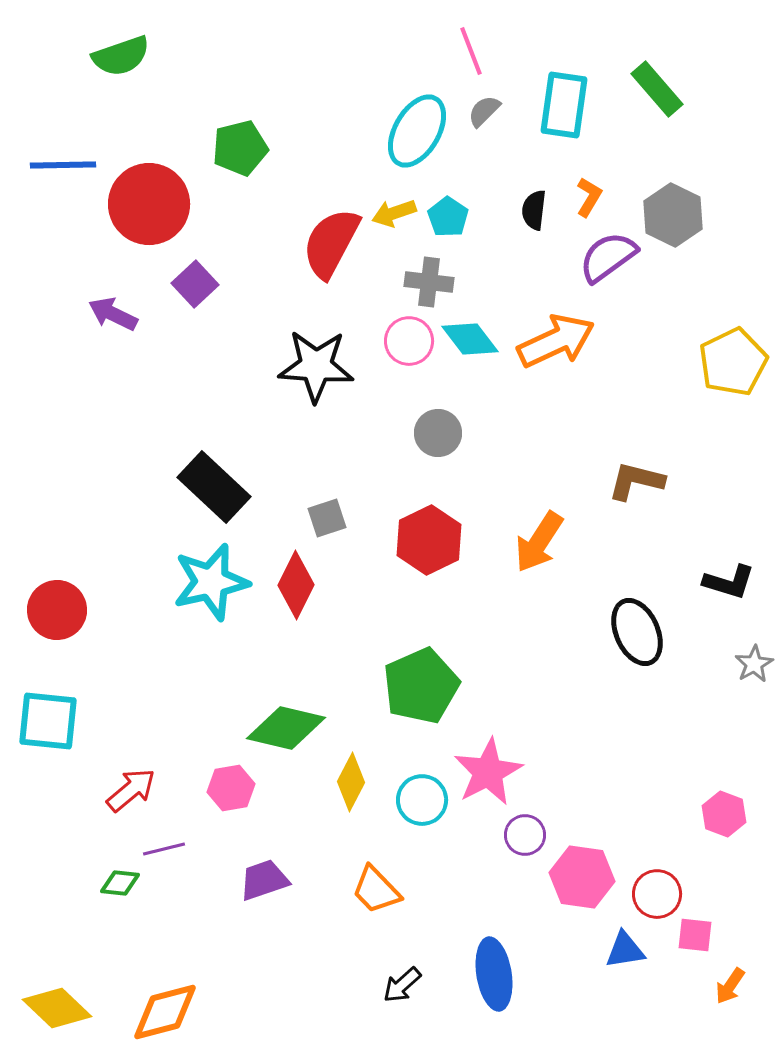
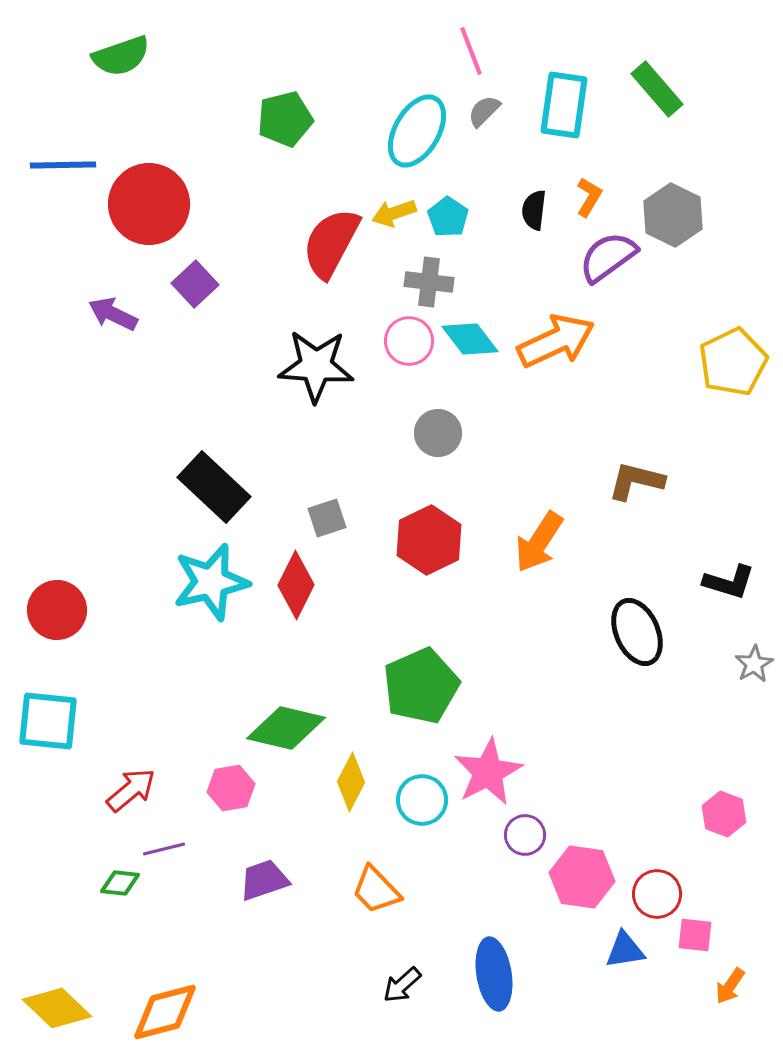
green pentagon at (240, 148): moved 45 px right, 29 px up
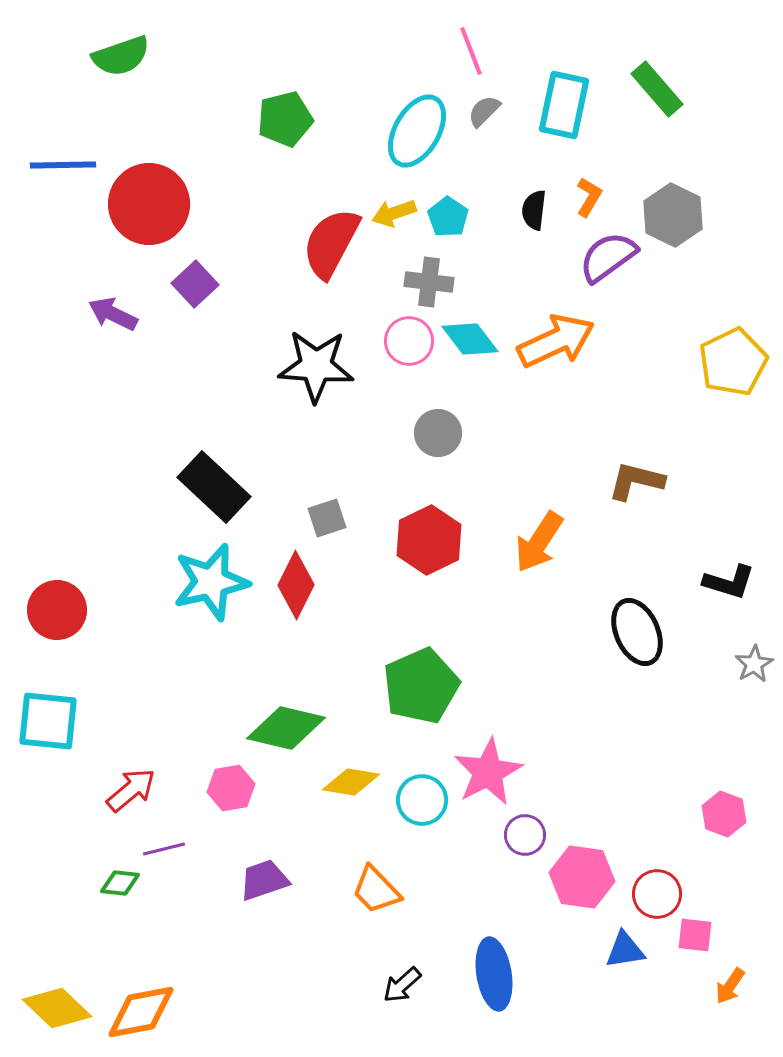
cyan rectangle at (564, 105): rotated 4 degrees clockwise
yellow diamond at (351, 782): rotated 72 degrees clockwise
orange diamond at (165, 1012): moved 24 px left; rotated 4 degrees clockwise
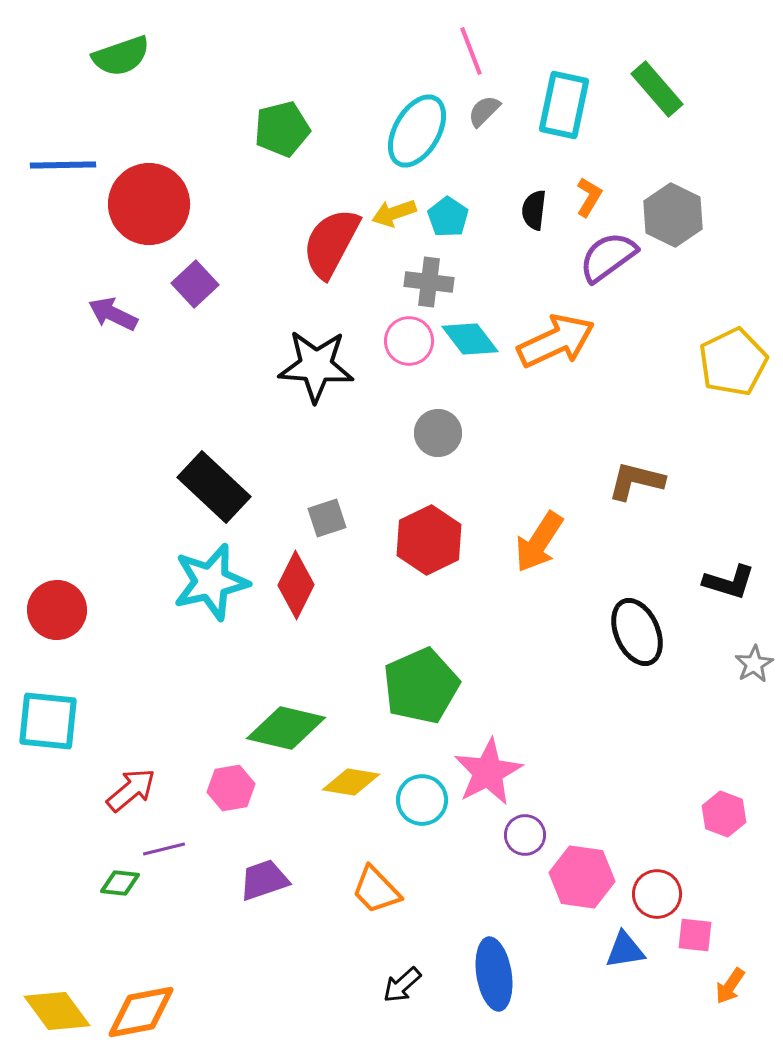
green pentagon at (285, 119): moved 3 px left, 10 px down
yellow diamond at (57, 1008): moved 3 px down; rotated 10 degrees clockwise
